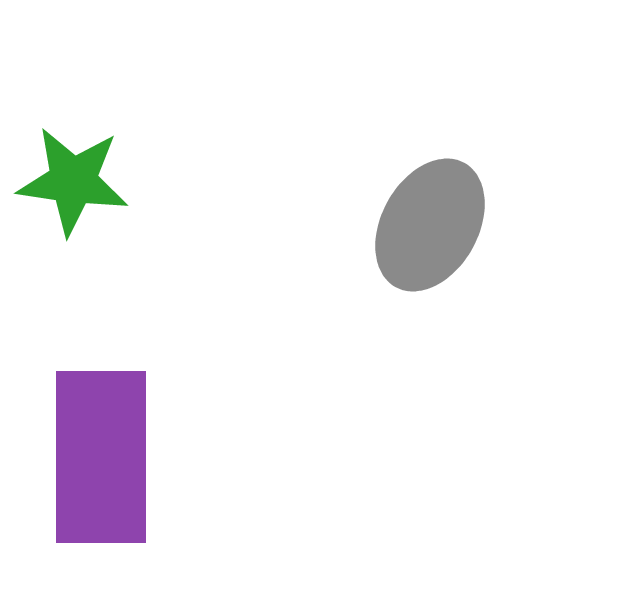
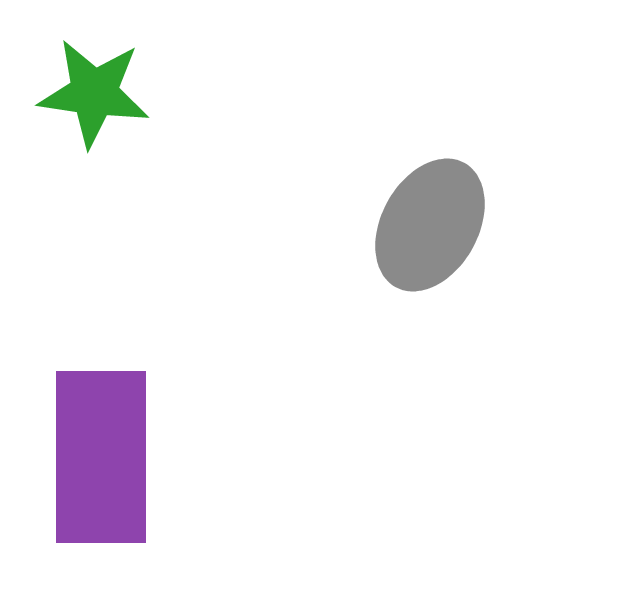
green star: moved 21 px right, 88 px up
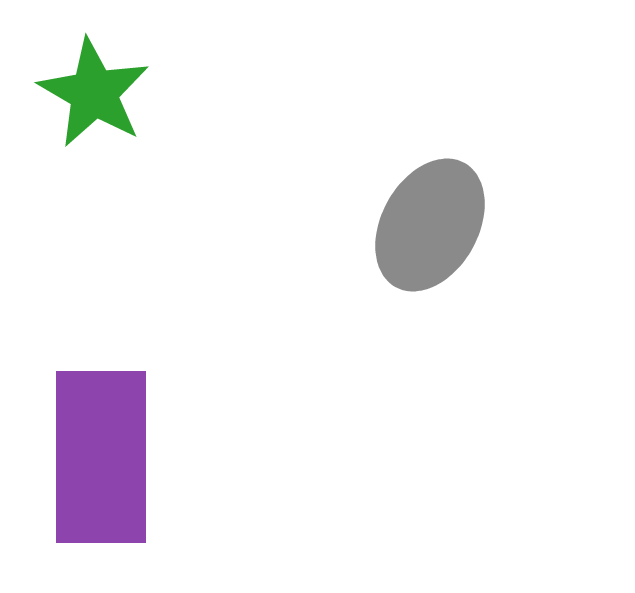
green star: rotated 22 degrees clockwise
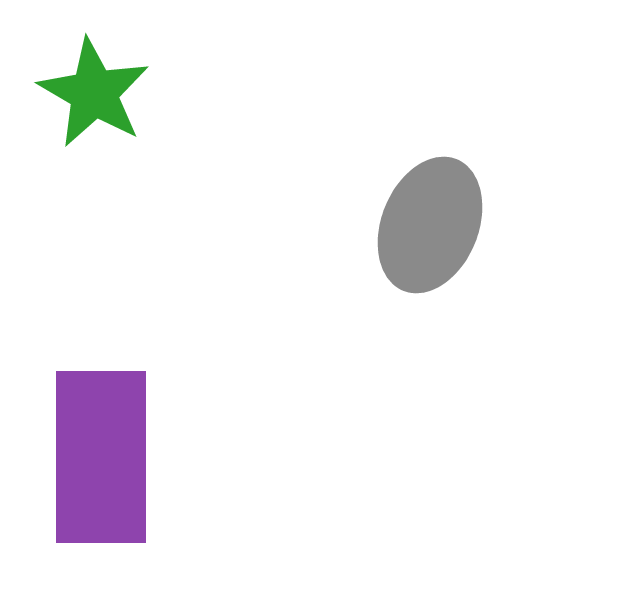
gray ellipse: rotated 7 degrees counterclockwise
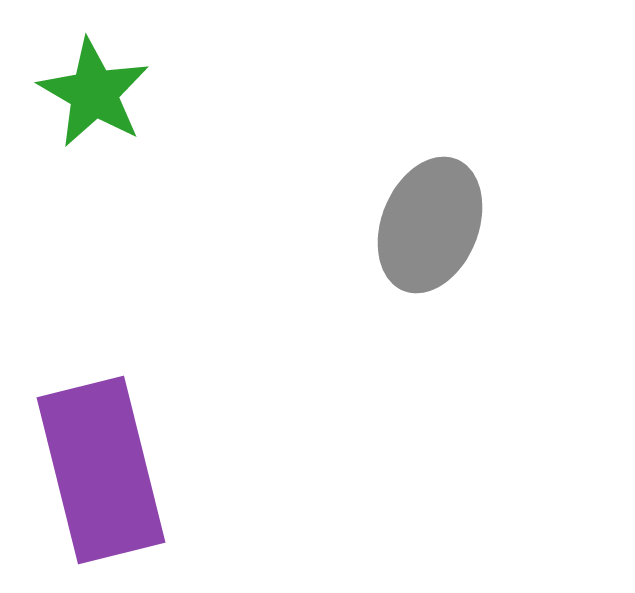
purple rectangle: moved 13 px down; rotated 14 degrees counterclockwise
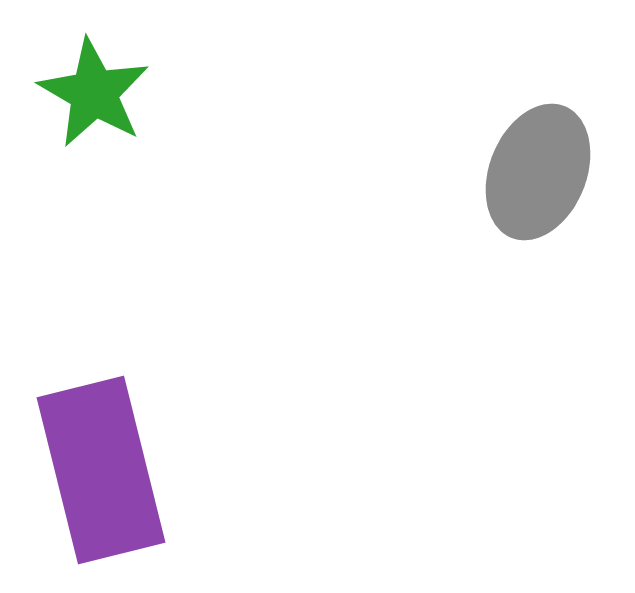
gray ellipse: moved 108 px right, 53 px up
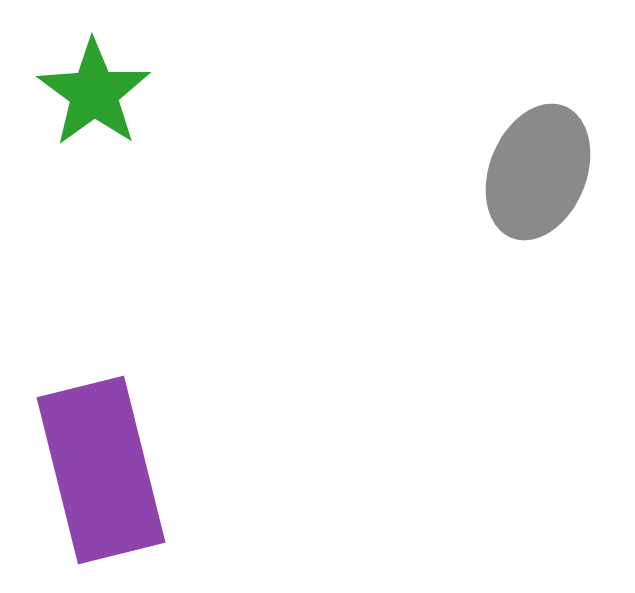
green star: rotated 6 degrees clockwise
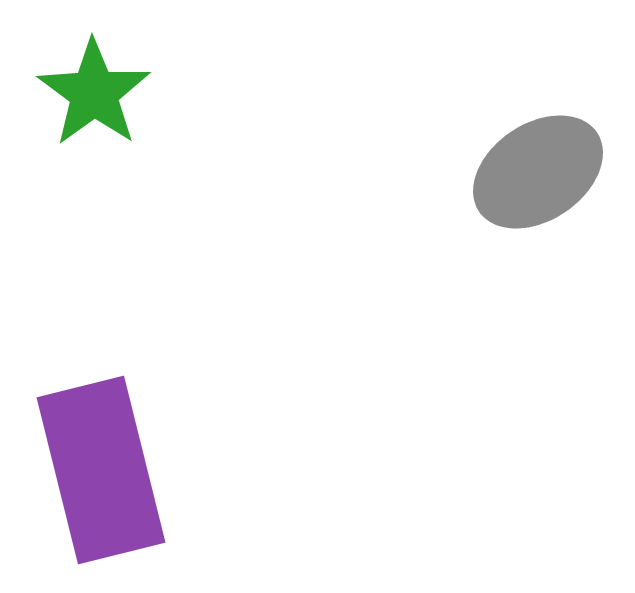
gray ellipse: rotated 34 degrees clockwise
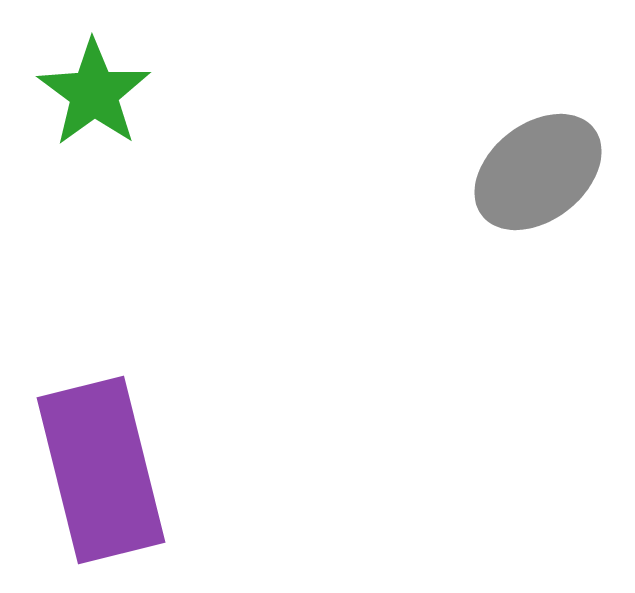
gray ellipse: rotated 4 degrees counterclockwise
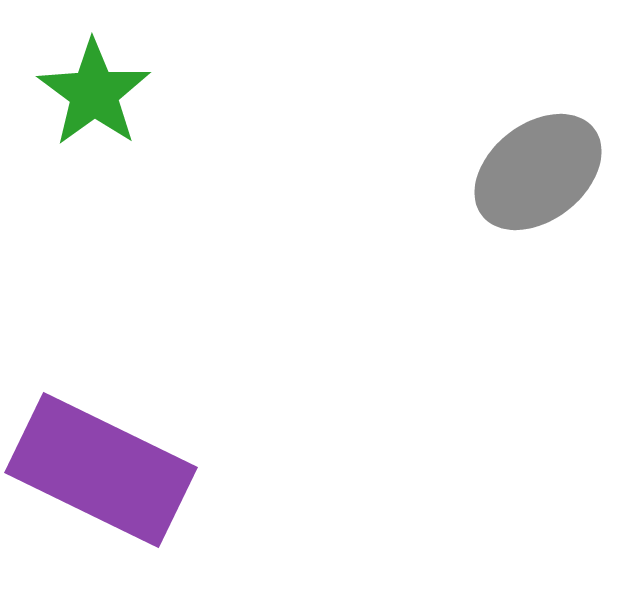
purple rectangle: rotated 50 degrees counterclockwise
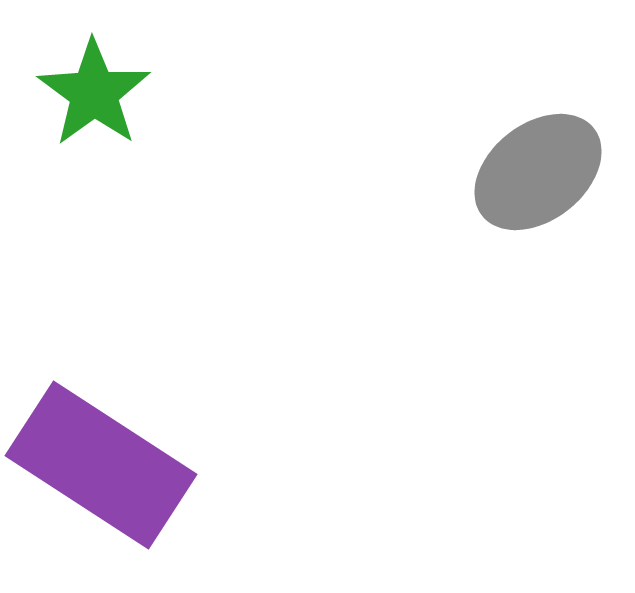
purple rectangle: moved 5 px up; rotated 7 degrees clockwise
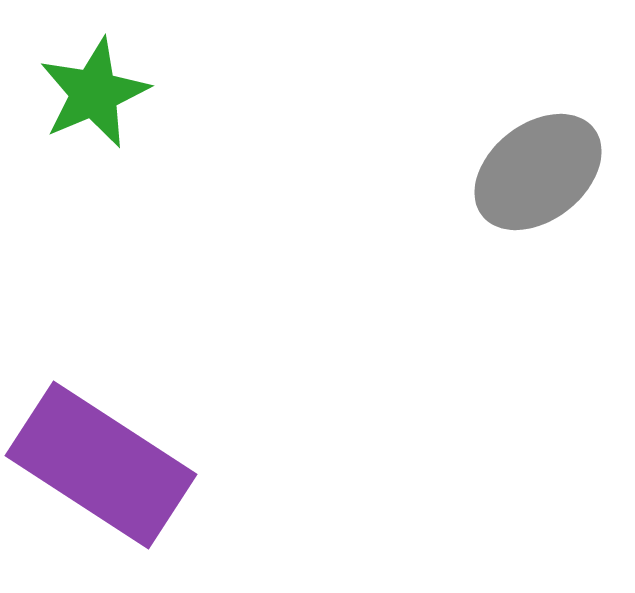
green star: rotated 13 degrees clockwise
